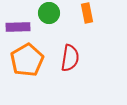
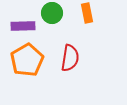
green circle: moved 3 px right
purple rectangle: moved 5 px right, 1 px up
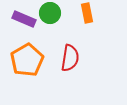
green circle: moved 2 px left
purple rectangle: moved 1 px right, 7 px up; rotated 25 degrees clockwise
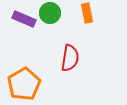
orange pentagon: moved 3 px left, 24 px down
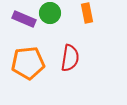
orange pentagon: moved 4 px right, 21 px up; rotated 24 degrees clockwise
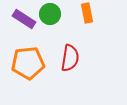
green circle: moved 1 px down
purple rectangle: rotated 10 degrees clockwise
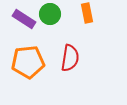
orange pentagon: moved 1 px up
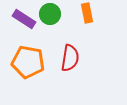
orange pentagon: rotated 16 degrees clockwise
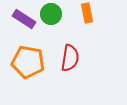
green circle: moved 1 px right
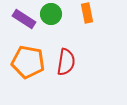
red semicircle: moved 4 px left, 4 px down
